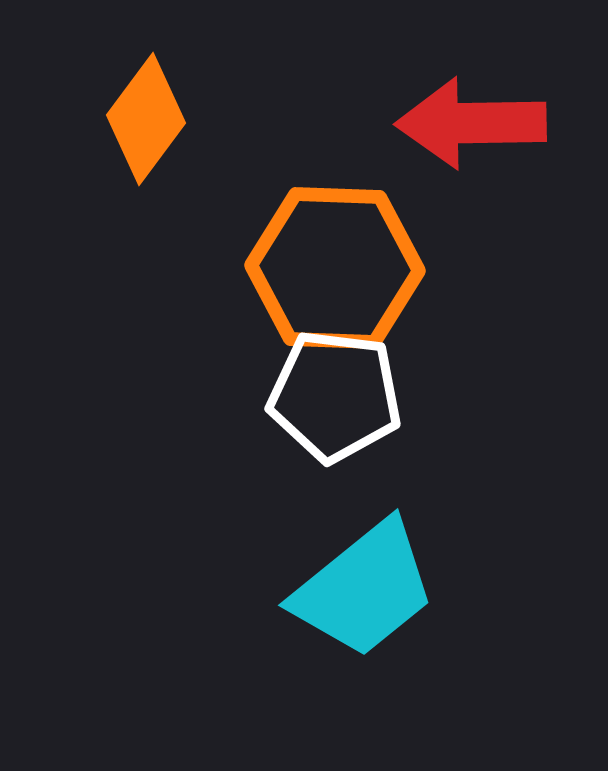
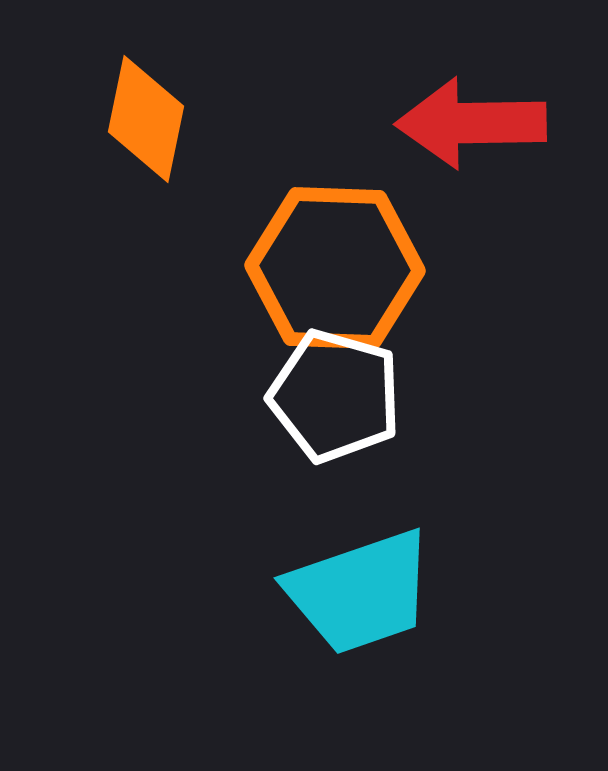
orange diamond: rotated 25 degrees counterclockwise
white pentagon: rotated 9 degrees clockwise
cyan trapezoid: moved 4 px left, 3 px down; rotated 20 degrees clockwise
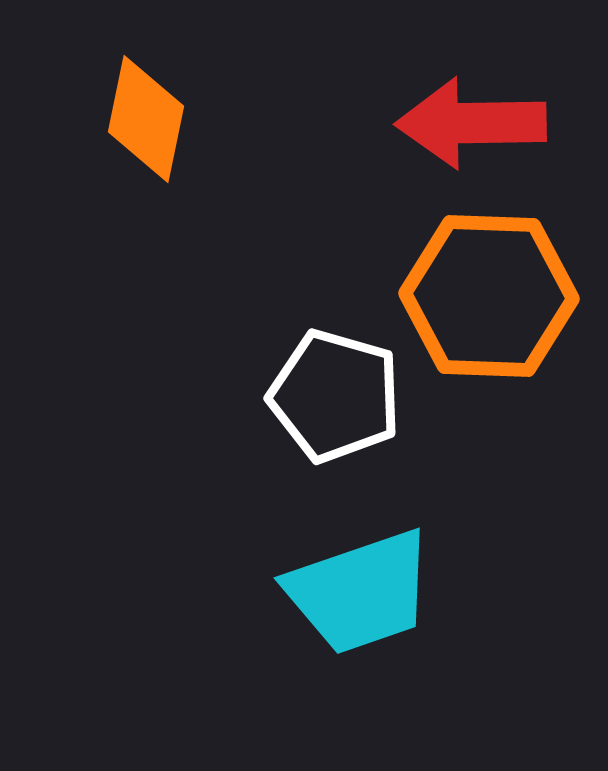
orange hexagon: moved 154 px right, 28 px down
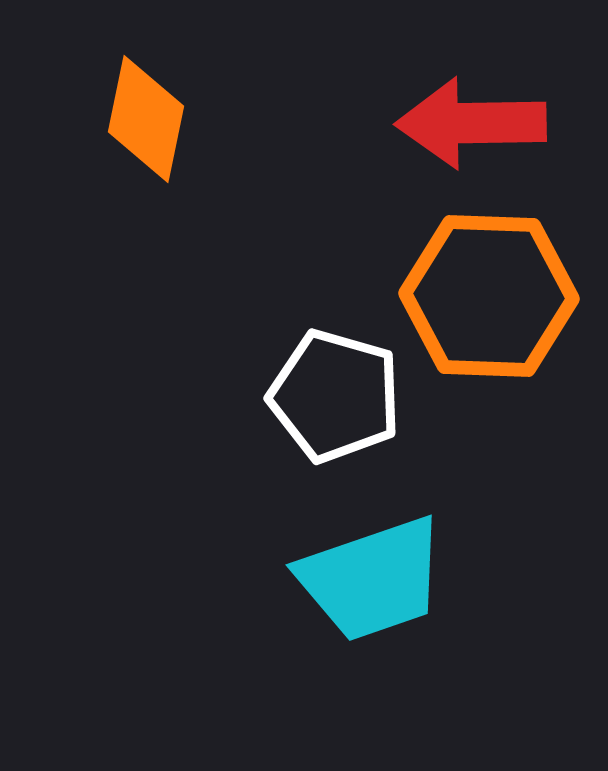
cyan trapezoid: moved 12 px right, 13 px up
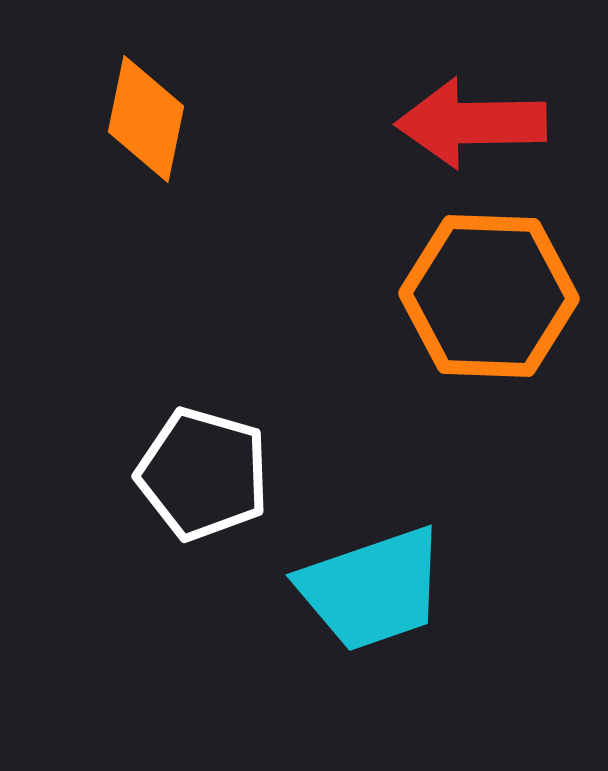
white pentagon: moved 132 px left, 78 px down
cyan trapezoid: moved 10 px down
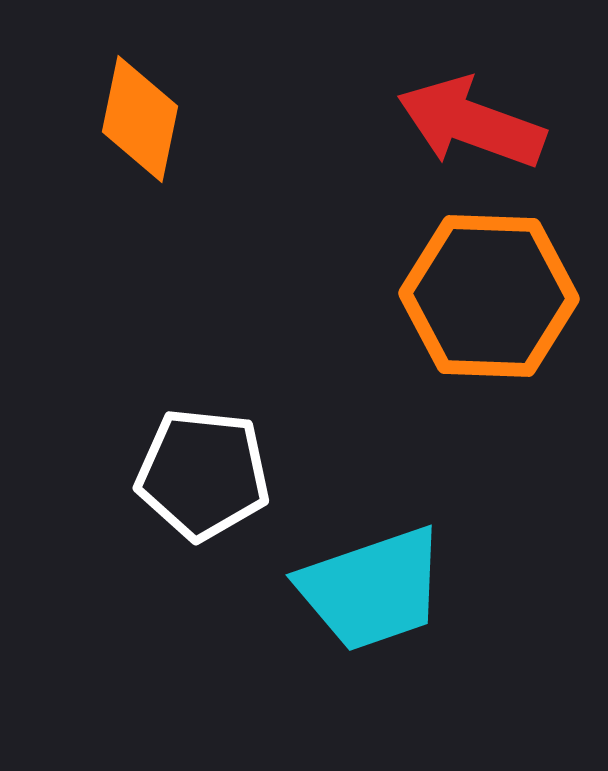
orange diamond: moved 6 px left
red arrow: rotated 21 degrees clockwise
white pentagon: rotated 10 degrees counterclockwise
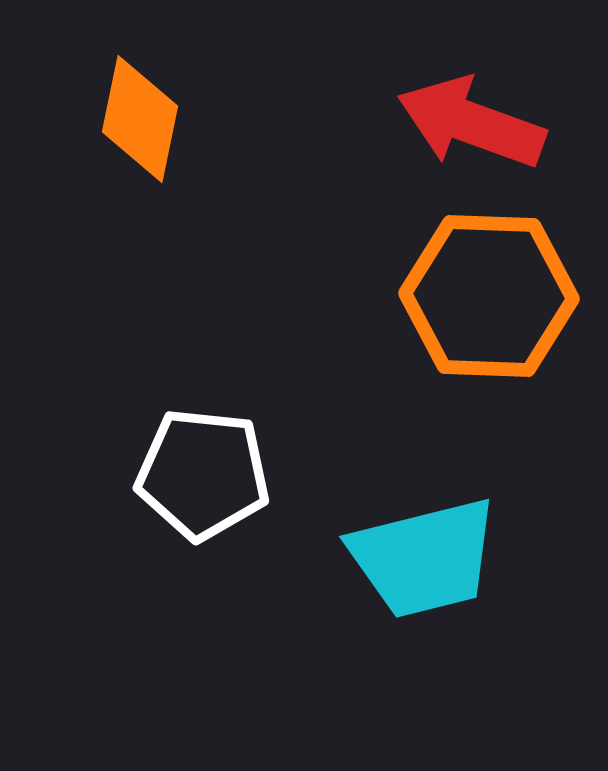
cyan trapezoid: moved 52 px right, 31 px up; rotated 5 degrees clockwise
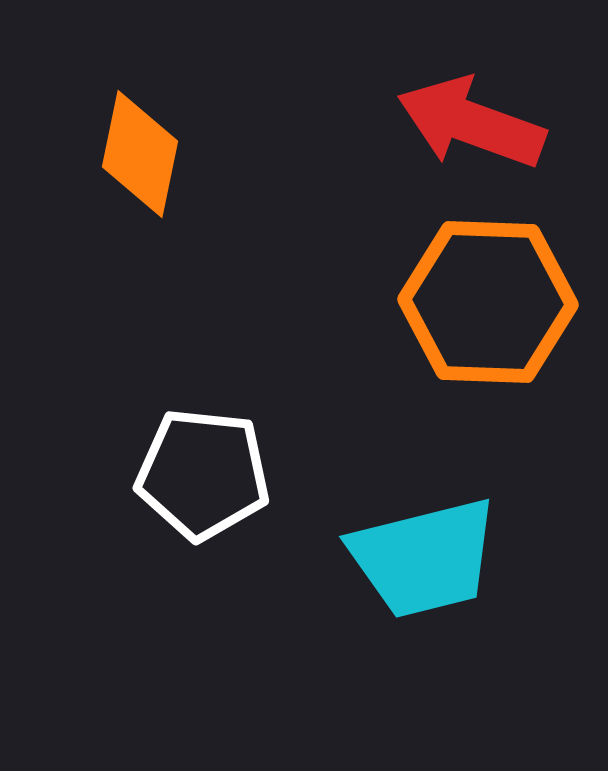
orange diamond: moved 35 px down
orange hexagon: moved 1 px left, 6 px down
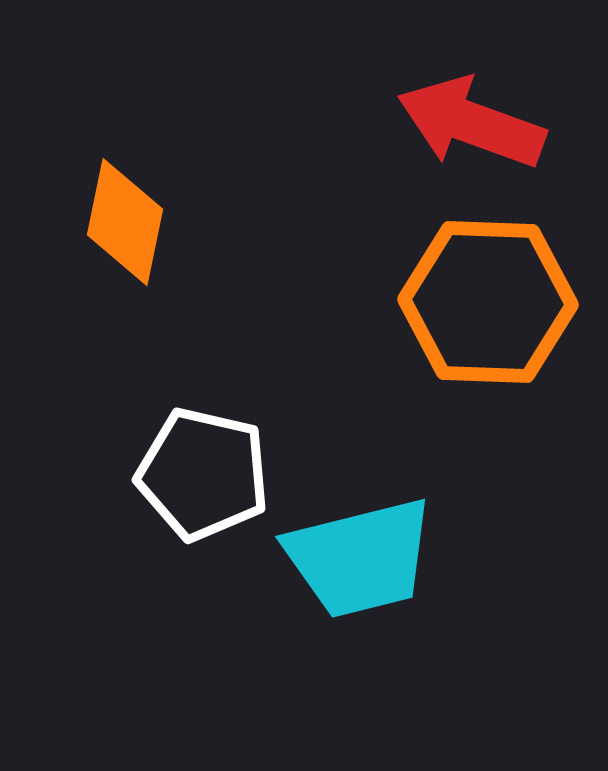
orange diamond: moved 15 px left, 68 px down
white pentagon: rotated 7 degrees clockwise
cyan trapezoid: moved 64 px left
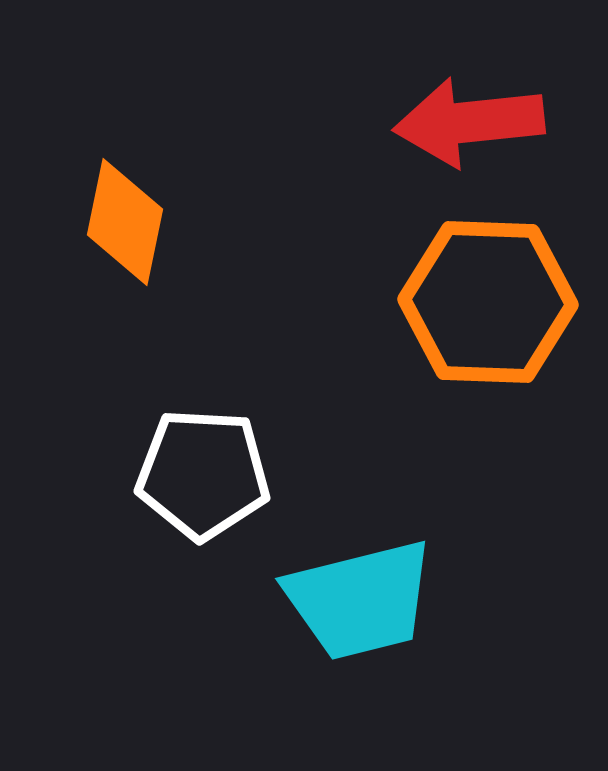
red arrow: moved 2 px left, 1 px up; rotated 26 degrees counterclockwise
white pentagon: rotated 10 degrees counterclockwise
cyan trapezoid: moved 42 px down
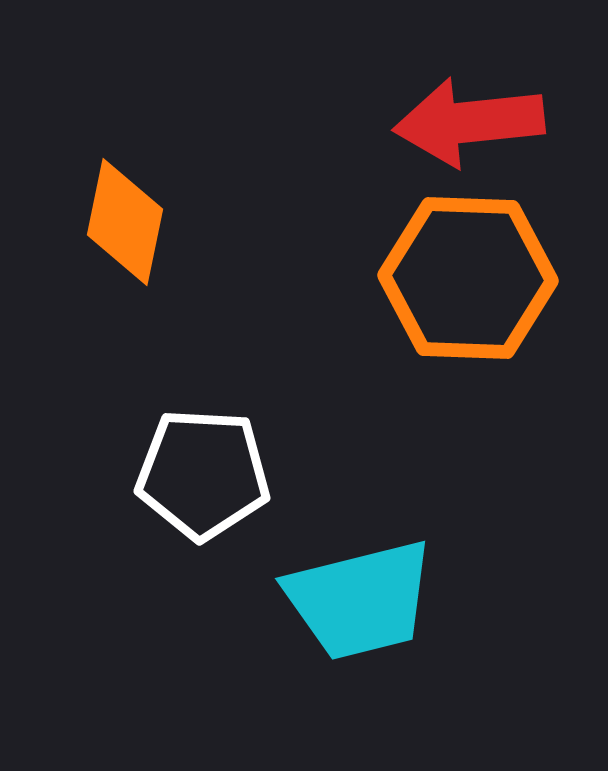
orange hexagon: moved 20 px left, 24 px up
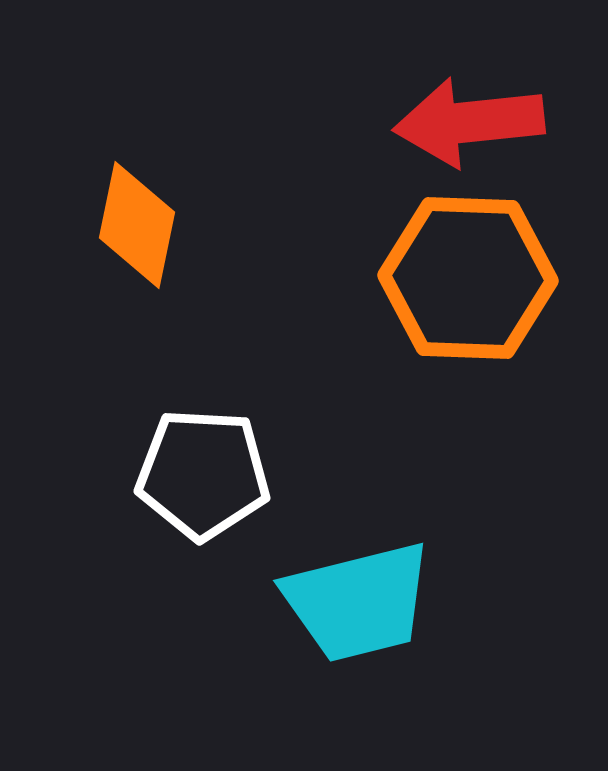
orange diamond: moved 12 px right, 3 px down
cyan trapezoid: moved 2 px left, 2 px down
